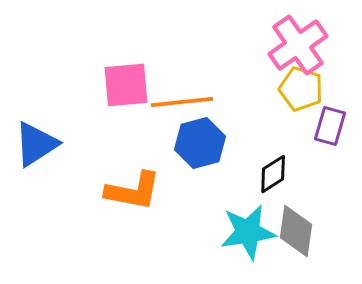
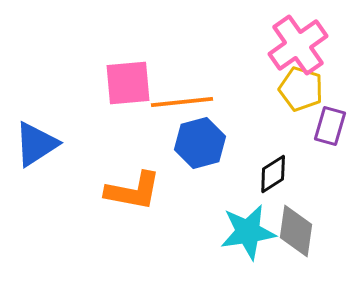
pink square: moved 2 px right, 2 px up
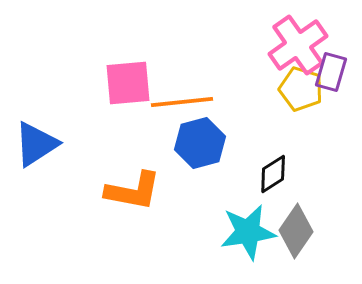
purple rectangle: moved 1 px right, 54 px up
gray diamond: rotated 26 degrees clockwise
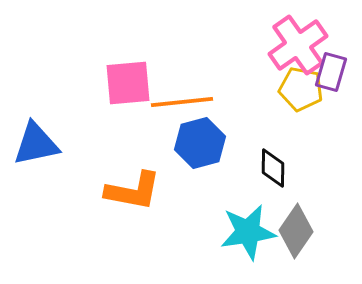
yellow pentagon: rotated 6 degrees counterclockwise
blue triangle: rotated 21 degrees clockwise
black diamond: moved 6 px up; rotated 57 degrees counterclockwise
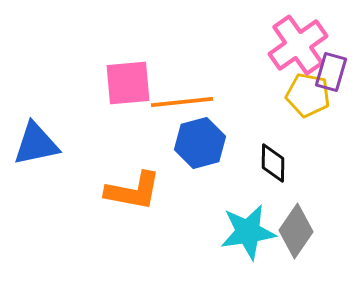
yellow pentagon: moved 7 px right, 6 px down
black diamond: moved 5 px up
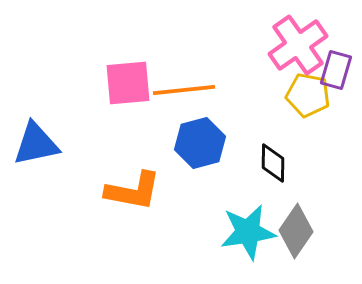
purple rectangle: moved 5 px right, 2 px up
orange line: moved 2 px right, 12 px up
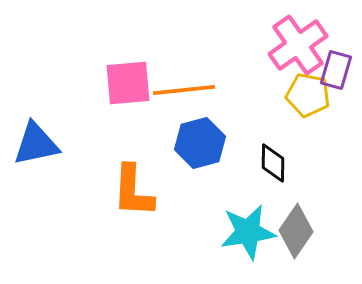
orange L-shape: rotated 82 degrees clockwise
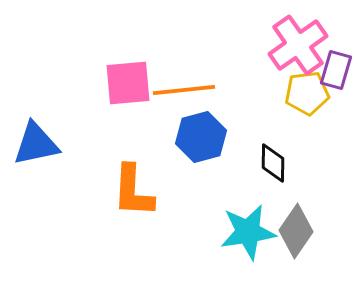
yellow pentagon: moved 1 px left, 2 px up; rotated 18 degrees counterclockwise
blue hexagon: moved 1 px right, 6 px up
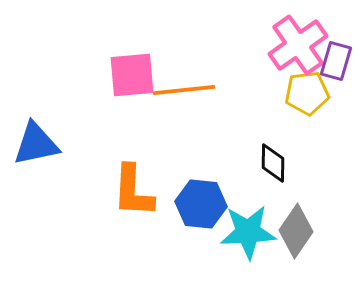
purple rectangle: moved 9 px up
pink square: moved 4 px right, 8 px up
blue hexagon: moved 67 px down; rotated 21 degrees clockwise
cyan star: rotated 6 degrees clockwise
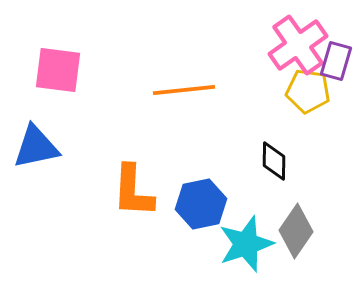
pink square: moved 74 px left, 5 px up; rotated 12 degrees clockwise
yellow pentagon: moved 1 px right, 2 px up; rotated 15 degrees clockwise
blue triangle: moved 3 px down
black diamond: moved 1 px right, 2 px up
blue hexagon: rotated 18 degrees counterclockwise
cyan star: moved 2 px left, 12 px down; rotated 16 degrees counterclockwise
